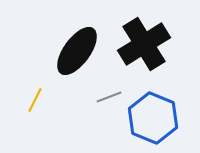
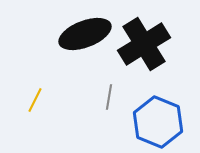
black ellipse: moved 8 px right, 17 px up; rotated 33 degrees clockwise
gray line: rotated 60 degrees counterclockwise
blue hexagon: moved 5 px right, 4 px down
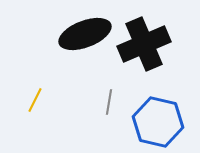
black cross: rotated 9 degrees clockwise
gray line: moved 5 px down
blue hexagon: rotated 9 degrees counterclockwise
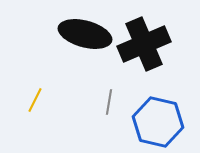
black ellipse: rotated 36 degrees clockwise
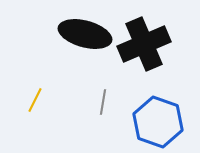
gray line: moved 6 px left
blue hexagon: rotated 6 degrees clockwise
